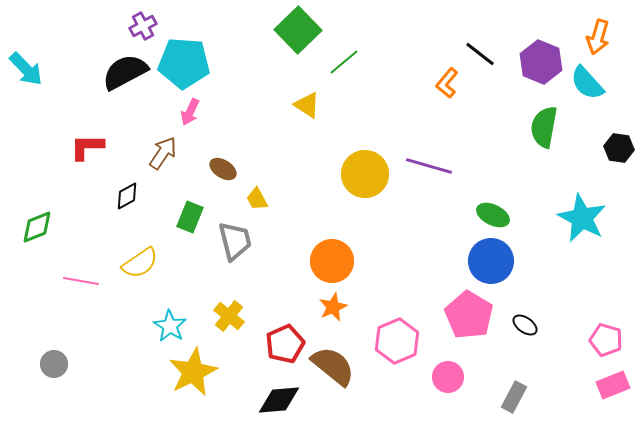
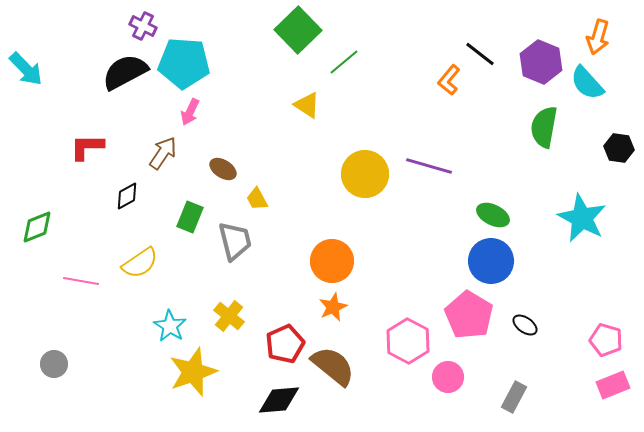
purple cross at (143, 26): rotated 36 degrees counterclockwise
orange L-shape at (447, 83): moved 2 px right, 3 px up
pink hexagon at (397, 341): moved 11 px right; rotated 9 degrees counterclockwise
yellow star at (193, 372): rotated 6 degrees clockwise
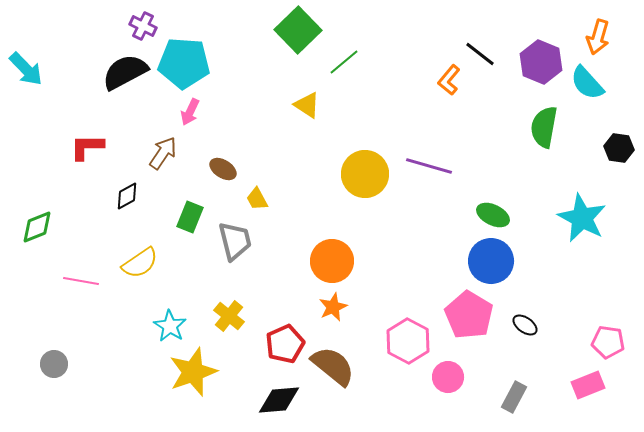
pink pentagon at (606, 340): moved 2 px right, 2 px down; rotated 8 degrees counterclockwise
pink rectangle at (613, 385): moved 25 px left
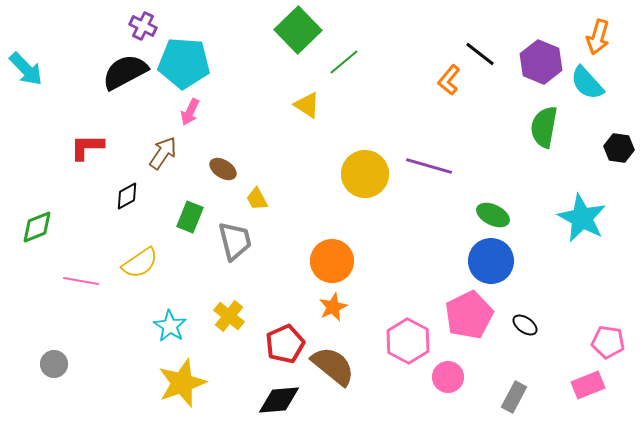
pink pentagon at (469, 315): rotated 15 degrees clockwise
yellow star at (193, 372): moved 11 px left, 11 px down
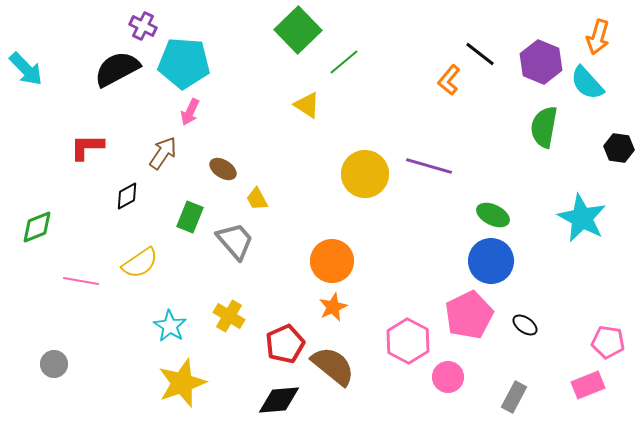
black semicircle at (125, 72): moved 8 px left, 3 px up
gray trapezoid at (235, 241): rotated 27 degrees counterclockwise
yellow cross at (229, 316): rotated 8 degrees counterclockwise
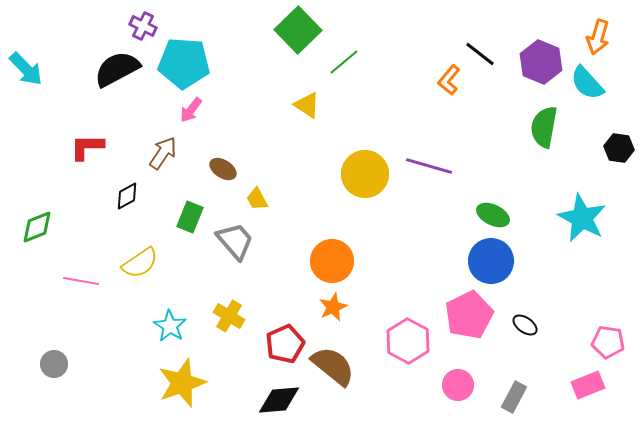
pink arrow at (190, 112): moved 1 px right, 2 px up; rotated 12 degrees clockwise
pink circle at (448, 377): moved 10 px right, 8 px down
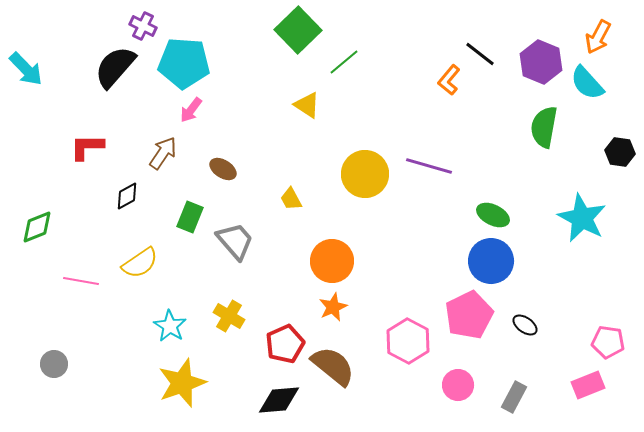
orange arrow at (598, 37): rotated 12 degrees clockwise
black semicircle at (117, 69): moved 2 px left, 2 px up; rotated 21 degrees counterclockwise
black hexagon at (619, 148): moved 1 px right, 4 px down
yellow trapezoid at (257, 199): moved 34 px right
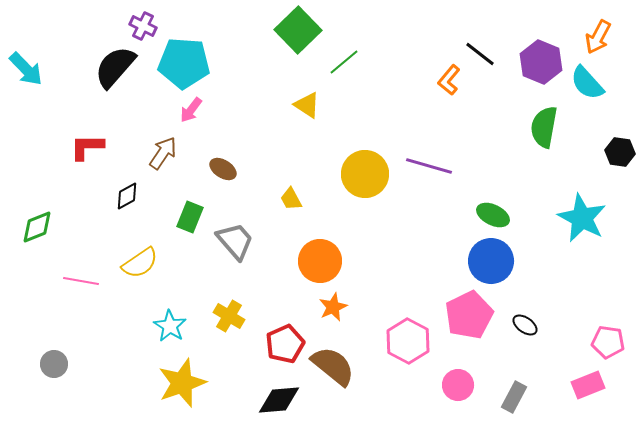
orange circle at (332, 261): moved 12 px left
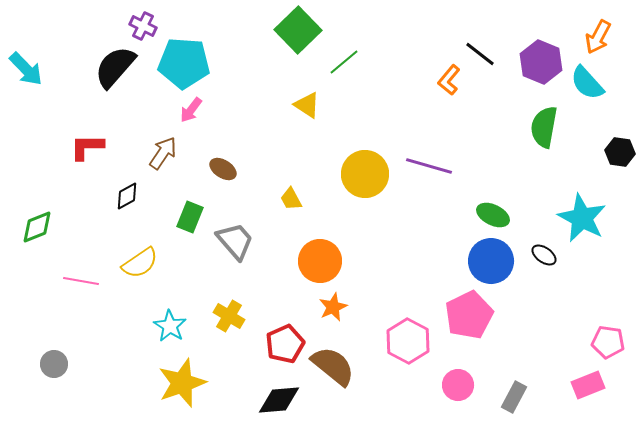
black ellipse at (525, 325): moved 19 px right, 70 px up
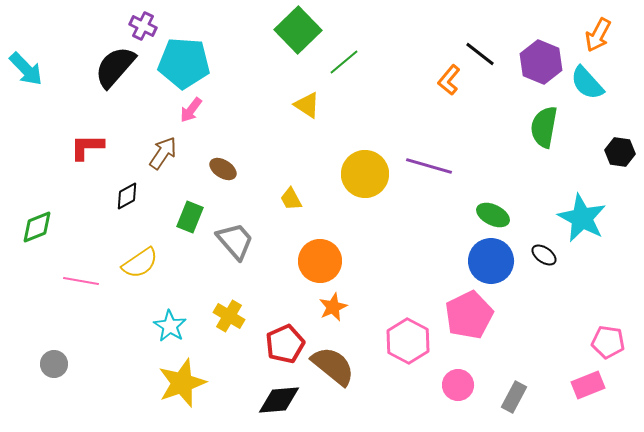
orange arrow at (598, 37): moved 2 px up
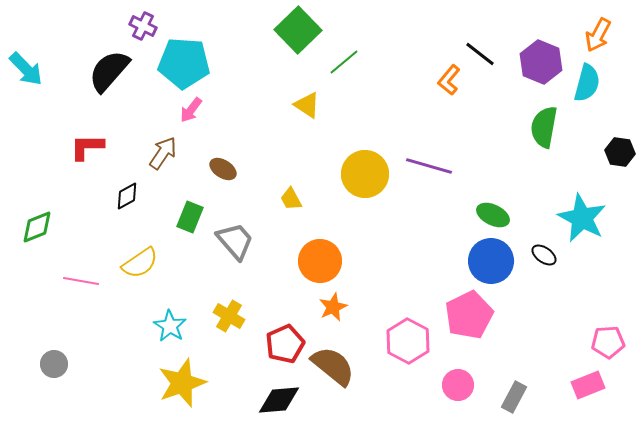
black semicircle at (115, 67): moved 6 px left, 4 px down
cyan semicircle at (587, 83): rotated 123 degrees counterclockwise
pink pentagon at (608, 342): rotated 12 degrees counterclockwise
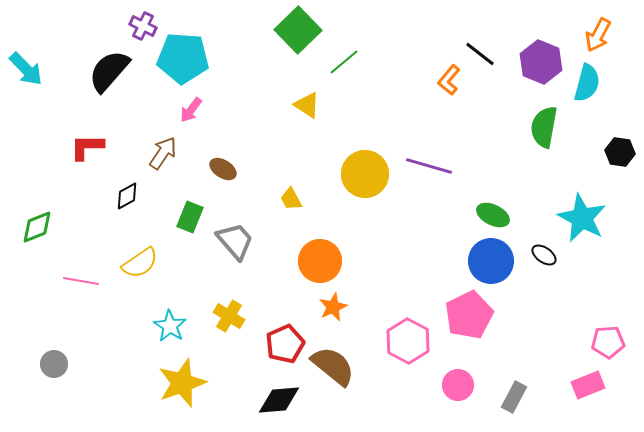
cyan pentagon at (184, 63): moved 1 px left, 5 px up
